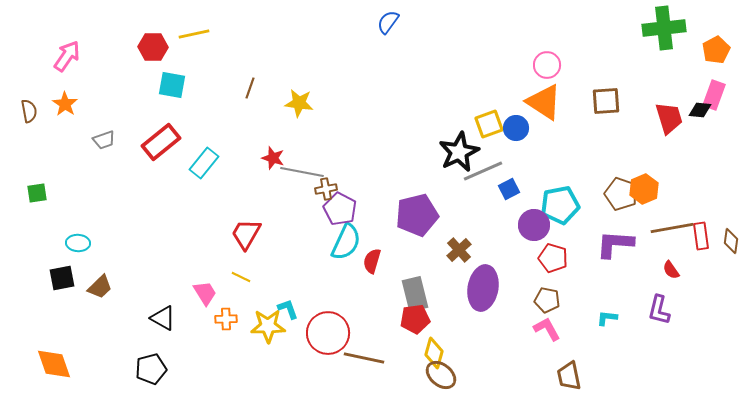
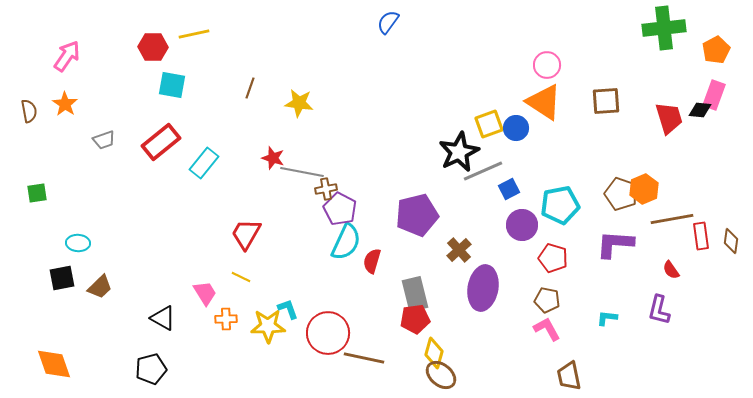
purple circle at (534, 225): moved 12 px left
brown line at (672, 228): moved 9 px up
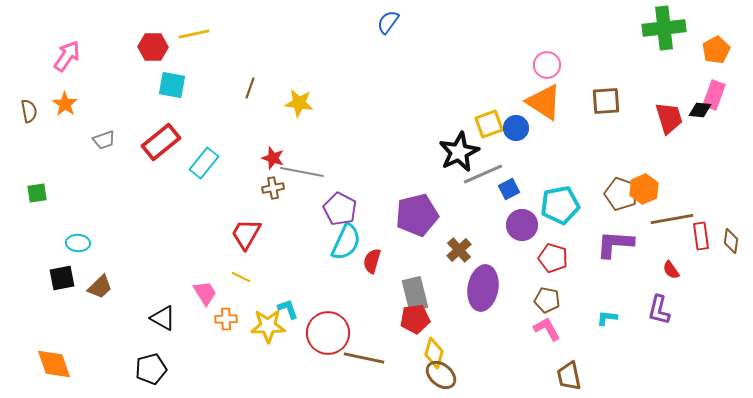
gray line at (483, 171): moved 3 px down
brown cross at (326, 189): moved 53 px left, 1 px up
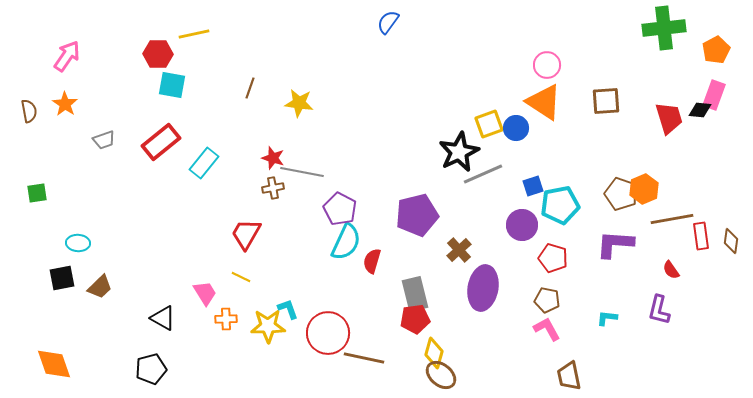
red hexagon at (153, 47): moved 5 px right, 7 px down
blue square at (509, 189): moved 24 px right, 3 px up; rotated 10 degrees clockwise
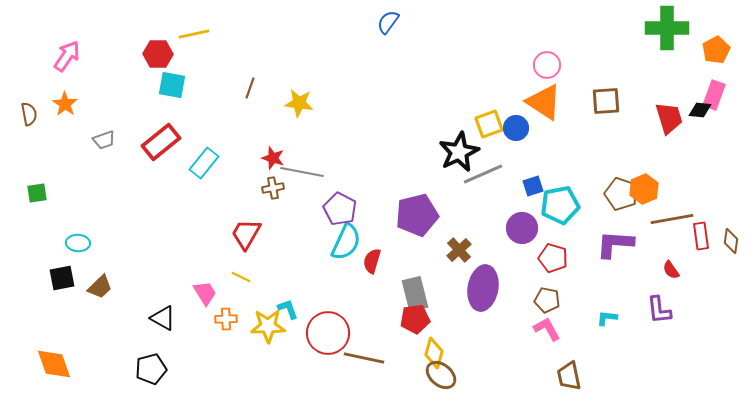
green cross at (664, 28): moved 3 px right; rotated 6 degrees clockwise
brown semicircle at (29, 111): moved 3 px down
purple circle at (522, 225): moved 3 px down
purple L-shape at (659, 310): rotated 20 degrees counterclockwise
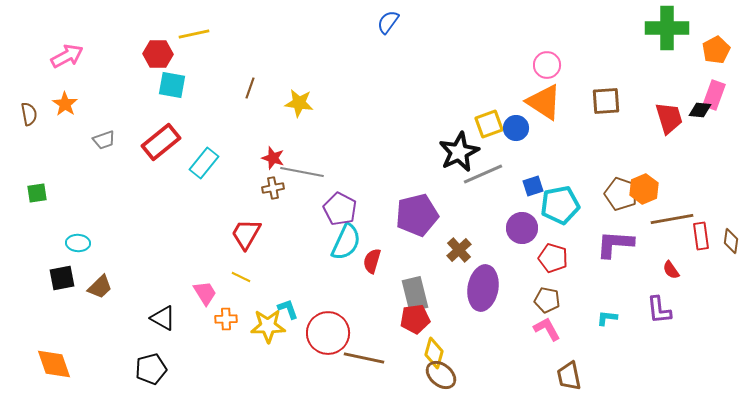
pink arrow at (67, 56): rotated 28 degrees clockwise
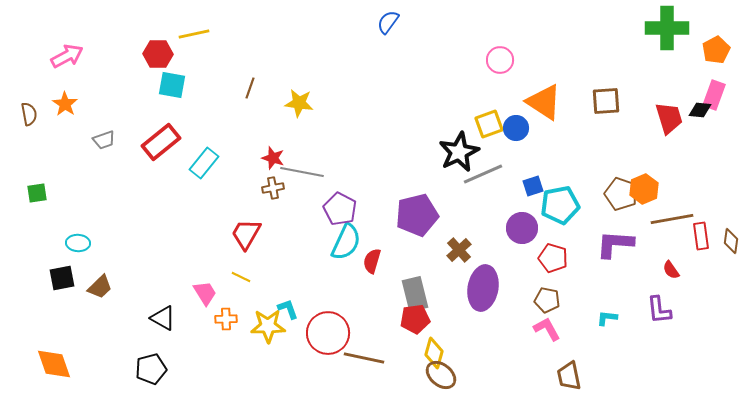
pink circle at (547, 65): moved 47 px left, 5 px up
